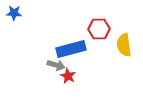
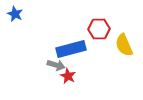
blue star: moved 1 px right, 1 px down; rotated 21 degrees clockwise
yellow semicircle: rotated 15 degrees counterclockwise
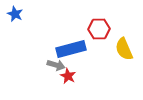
yellow semicircle: moved 4 px down
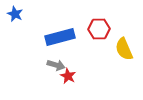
blue rectangle: moved 11 px left, 12 px up
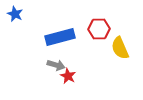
yellow semicircle: moved 4 px left, 1 px up
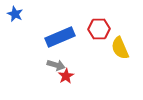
blue rectangle: rotated 8 degrees counterclockwise
red star: moved 2 px left; rotated 14 degrees clockwise
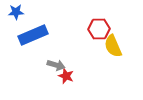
blue star: moved 1 px right, 2 px up; rotated 28 degrees counterclockwise
blue rectangle: moved 27 px left, 2 px up
yellow semicircle: moved 7 px left, 2 px up
red star: rotated 21 degrees counterclockwise
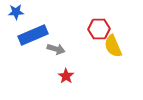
gray arrow: moved 16 px up
red star: rotated 14 degrees clockwise
